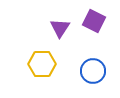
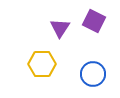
blue circle: moved 3 px down
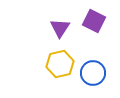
yellow hexagon: moved 18 px right; rotated 12 degrees counterclockwise
blue circle: moved 1 px up
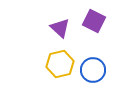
purple triangle: rotated 20 degrees counterclockwise
blue circle: moved 3 px up
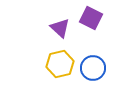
purple square: moved 3 px left, 3 px up
blue circle: moved 2 px up
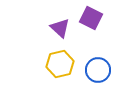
blue circle: moved 5 px right, 2 px down
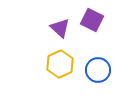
purple square: moved 1 px right, 2 px down
yellow hexagon: rotated 12 degrees counterclockwise
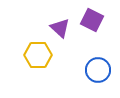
yellow hexagon: moved 22 px left, 9 px up; rotated 24 degrees clockwise
